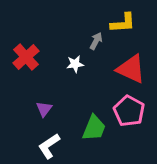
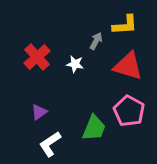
yellow L-shape: moved 2 px right, 2 px down
red cross: moved 11 px right
white star: rotated 18 degrees clockwise
red triangle: moved 3 px left, 3 px up; rotated 8 degrees counterclockwise
purple triangle: moved 5 px left, 3 px down; rotated 18 degrees clockwise
white L-shape: moved 1 px right, 2 px up
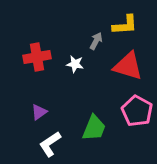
red cross: rotated 32 degrees clockwise
pink pentagon: moved 8 px right
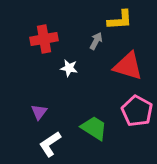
yellow L-shape: moved 5 px left, 5 px up
red cross: moved 7 px right, 18 px up
white star: moved 6 px left, 4 px down
purple triangle: rotated 18 degrees counterclockwise
green trapezoid: rotated 80 degrees counterclockwise
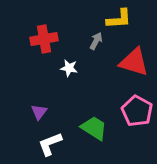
yellow L-shape: moved 1 px left, 1 px up
red triangle: moved 6 px right, 4 px up
white L-shape: rotated 12 degrees clockwise
